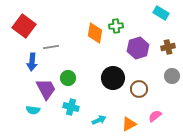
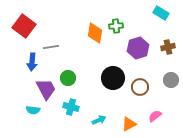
gray circle: moved 1 px left, 4 px down
brown circle: moved 1 px right, 2 px up
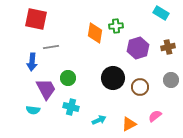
red square: moved 12 px right, 7 px up; rotated 25 degrees counterclockwise
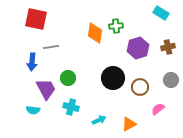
pink semicircle: moved 3 px right, 7 px up
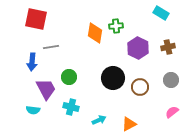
purple hexagon: rotated 15 degrees counterclockwise
green circle: moved 1 px right, 1 px up
pink semicircle: moved 14 px right, 3 px down
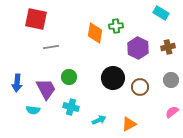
blue arrow: moved 15 px left, 21 px down
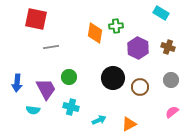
brown cross: rotated 32 degrees clockwise
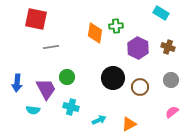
green circle: moved 2 px left
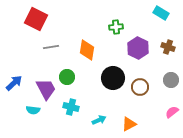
red square: rotated 15 degrees clockwise
green cross: moved 1 px down
orange diamond: moved 8 px left, 17 px down
blue arrow: moved 3 px left; rotated 138 degrees counterclockwise
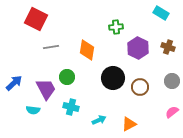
gray circle: moved 1 px right, 1 px down
